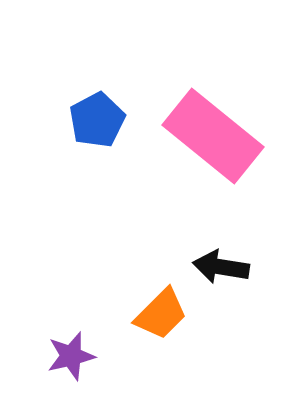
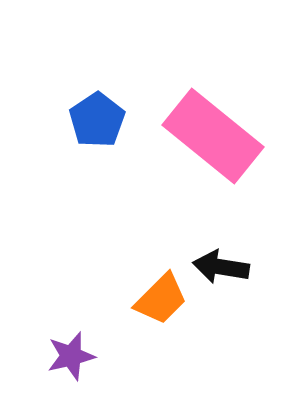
blue pentagon: rotated 6 degrees counterclockwise
orange trapezoid: moved 15 px up
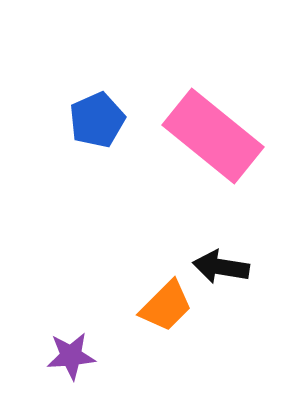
blue pentagon: rotated 10 degrees clockwise
orange trapezoid: moved 5 px right, 7 px down
purple star: rotated 9 degrees clockwise
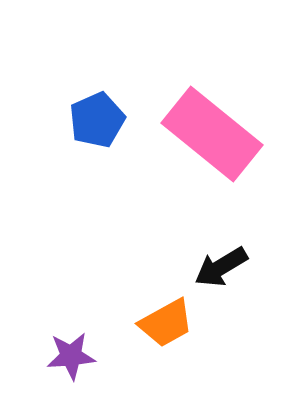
pink rectangle: moved 1 px left, 2 px up
black arrow: rotated 40 degrees counterclockwise
orange trapezoid: moved 17 px down; rotated 16 degrees clockwise
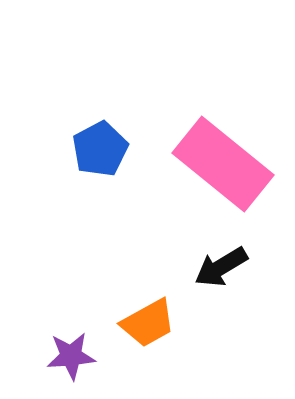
blue pentagon: moved 3 px right, 29 px down; rotated 4 degrees counterclockwise
pink rectangle: moved 11 px right, 30 px down
orange trapezoid: moved 18 px left
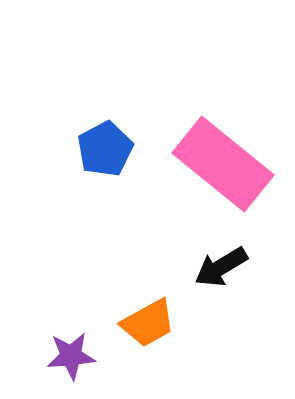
blue pentagon: moved 5 px right
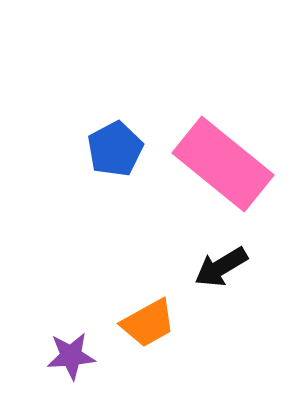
blue pentagon: moved 10 px right
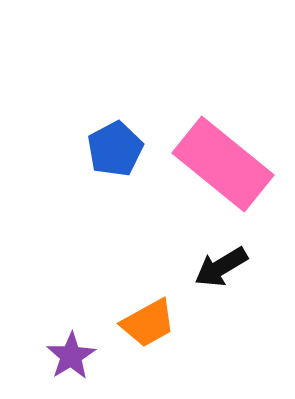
purple star: rotated 27 degrees counterclockwise
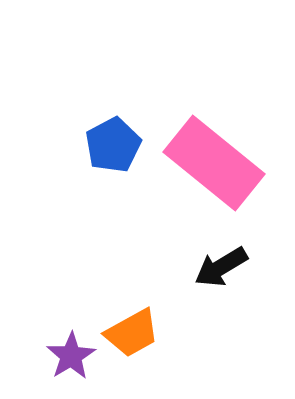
blue pentagon: moved 2 px left, 4 px up
pink rectangle: moved 9 px left, 1 px up
orange trapezoid: moved 16 px left, 10 px down
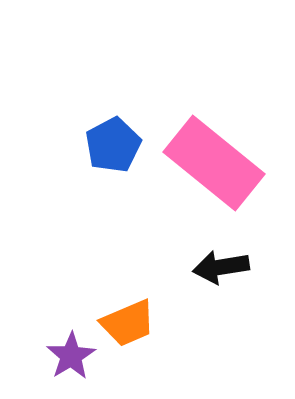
black arrow: rotated 22 degrees clockwise
orange trapezoid: moved 4 px left, 10 px up; rotated 6 degrees clockwise
